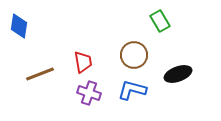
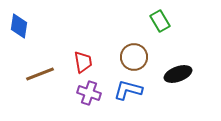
brown circle: moved 2 px down
blue L-shape: moved 4 px left
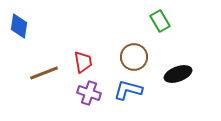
brown line: moved 4 px right, 1 px up
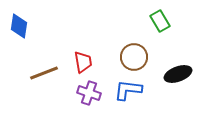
blue L-shape: rotated 8 degrees counterclockwise
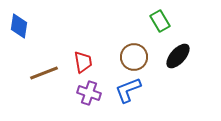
black ellipse: moved 18 px up; rotated 28 degrees counterclockwise
blue L-shape: rotated 28 degrees counterclockwise
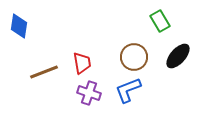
red trapezoid: moved 1 px left, 1 px down
brown line: moved 1 px up
